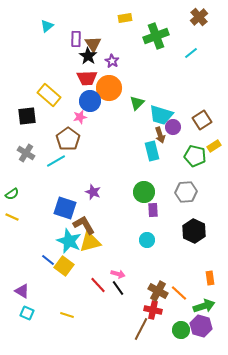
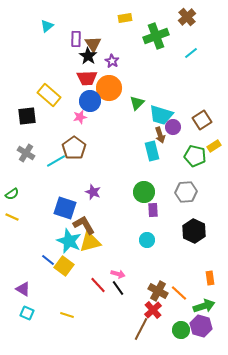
brown cross at (199, 17): moved 12 px left
brown pentagon at (68, 139): moved 6 px right, 9 px down
purple triangle at (22, 291): moved 1 px right, 2 px up
red cross at (153, 310): rotated 36 degrees clockwise
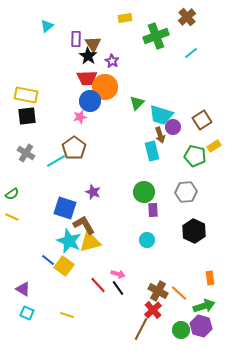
orange circle at (109, 88): moved 4 px left, 1 px up
yellow rectangle at (49, 95): moved 23 px left; rotated 30 degrees counterclockwise
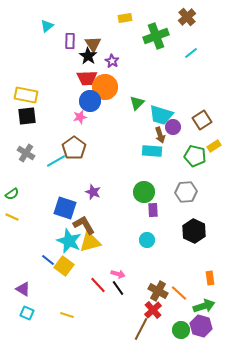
purple rectangle at (76, 39): moved 6 px left, 2 px down
cyan rectangle at (152, 151): rotated 72 degrees counterclockwise
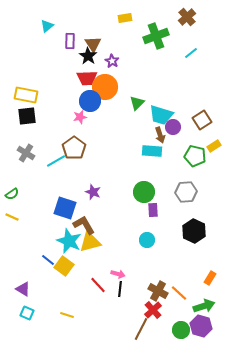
orange rectangle at (210, 278): rotated 40 degrees clockwise
black line at (118, 288): moved 2 px right, 1 px down; rotated 42 degrees clockwise
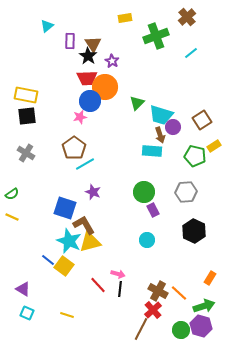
cyan line at (56, 161): moved 29 px right, 3 px down
purple rectangle at (153, 210): rotated 24 degrees counterclockwise
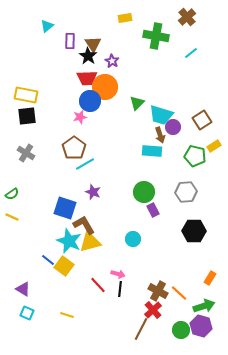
green cross at (156, 36): rotated 30 degrees clockwise
black hexagon at (194, 231): rotated 25 degrees counterclockwise
cyan circle at (147, 240): moved 14 px left, 1 px up
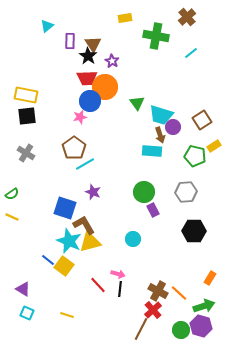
green triangle at (137, 103): rotated 21 degrees counterclockwise
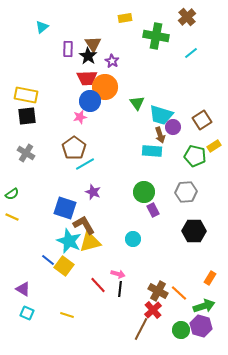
cyan triangle at (47, 26): moved 5 px left, 1 px down
purple rectangle at (70, 41): moved 2 px left, 8 px down
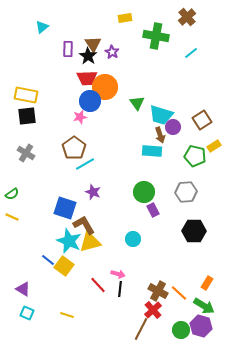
purple star at (112, 61): moved 9 px up
orange rectangle at (210, 278): moved 3 px left, 5 px down
green arrow at (204, 306): rotated 50 degrees clockwise
